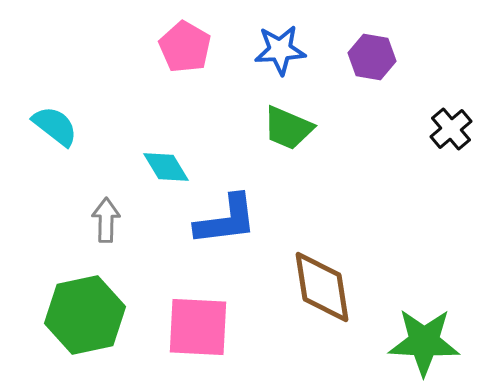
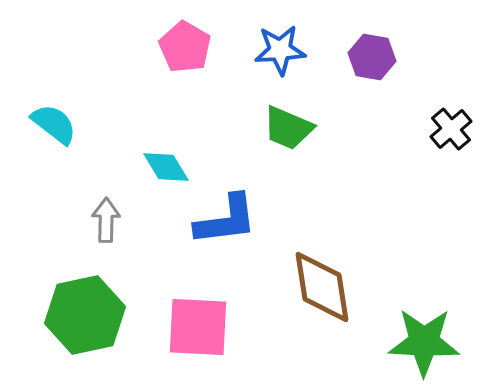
cyan semicircle: moved 1 px left, 2 px up
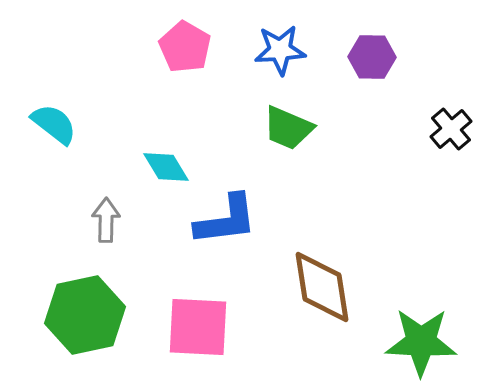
purple hexagon: rotated 9 degrees counterclockwise
green star: moved 3 px left
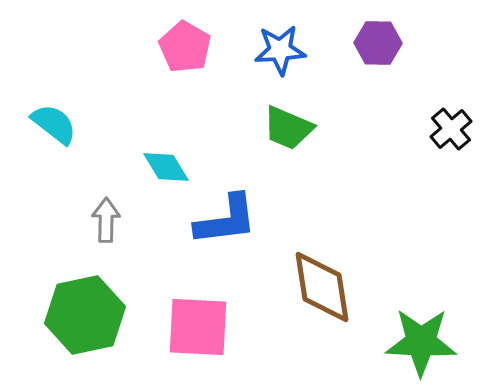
purple hexagon: moved 6 px right, 14 px up
